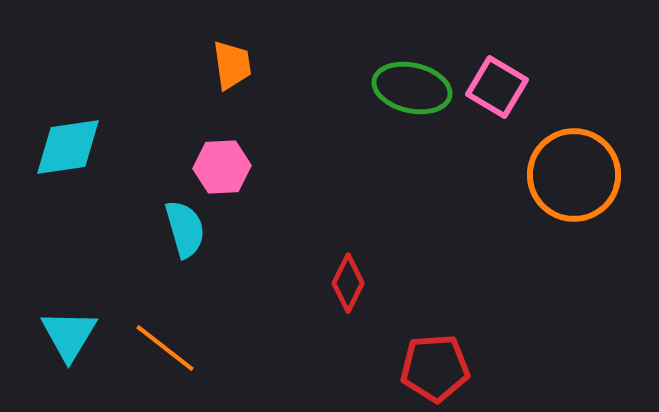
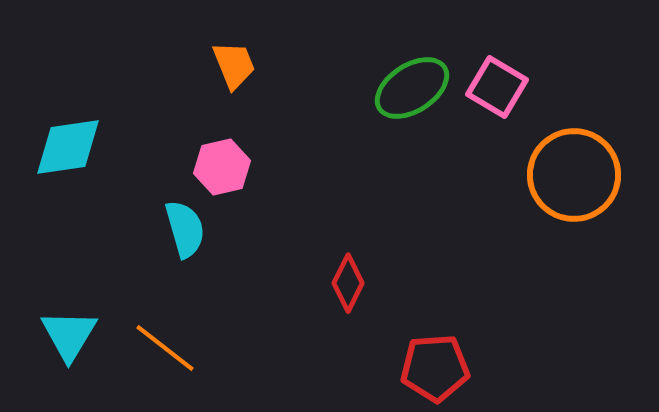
orange trapezoid: moved 2 px right; rotated 14 degrees counterclockwise
green ellipse: rotated 46 degrees counterclockwise
pink hexagon: rotated 10 degrees counterclockwise
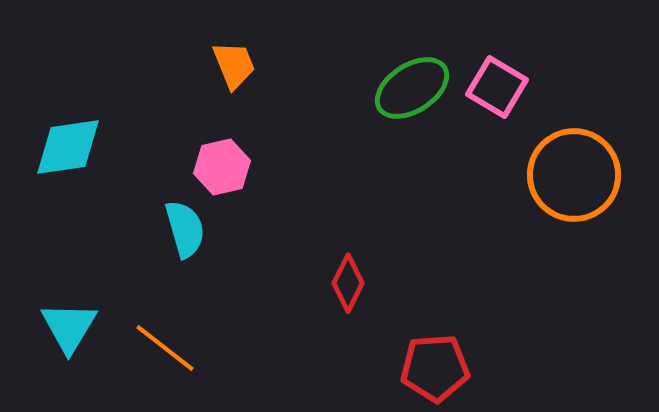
cyan triangle: moved 8 px up
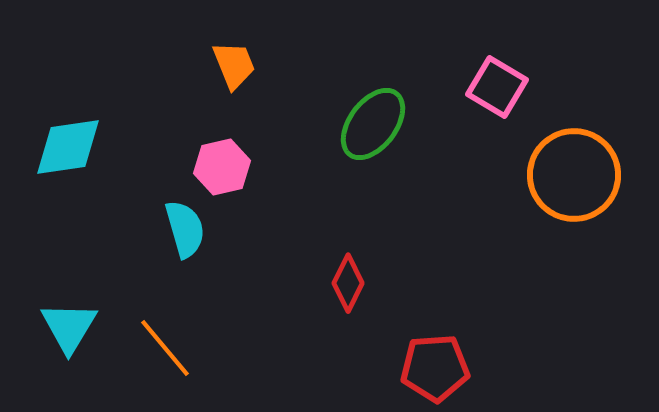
green ellipse: moved 39 px left, 36 px down; rotated 20 degrees counterclockwise
orange line: rotated 12 degrees clockwise
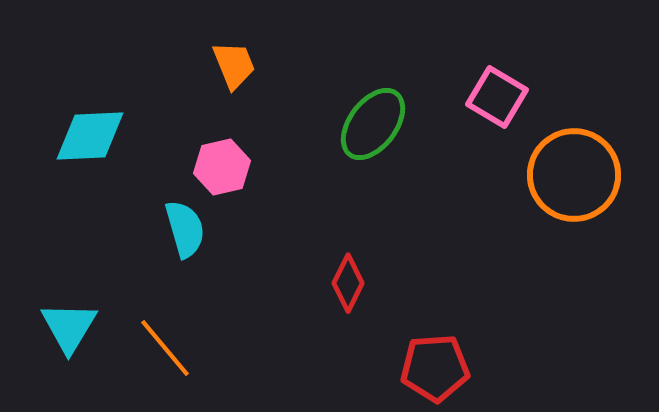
pink square: moved 10 px down
cyan diamond: moved 22 px right, 11 px up; rotated 6 degrees clockwise
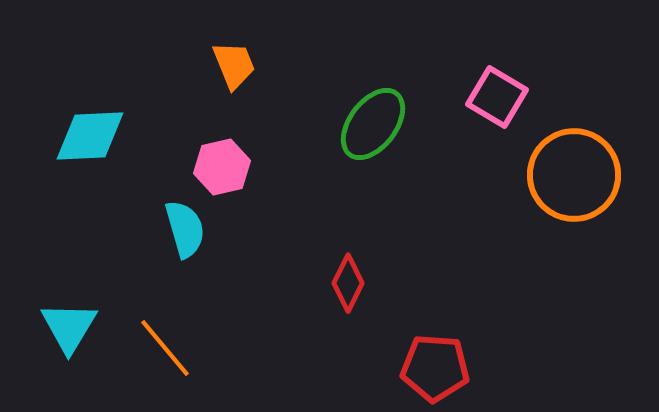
red pentagon: rotated 8 degrees clockwise
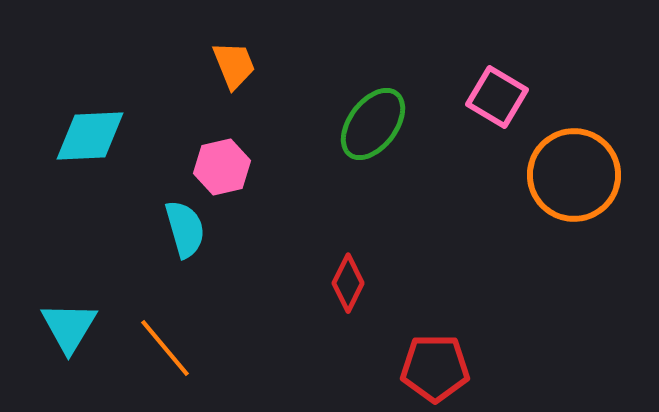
red pentagon: rotated 4 degrees counterclockwise
